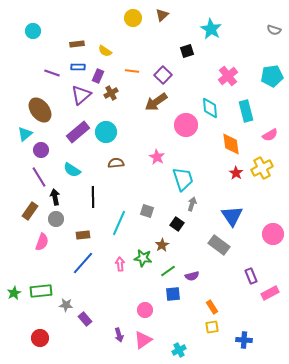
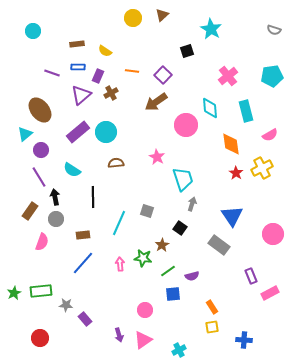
black square at (177, 224): moved 3 px right, 4 px down
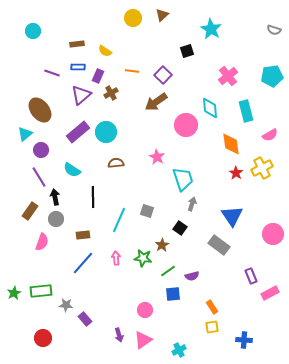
cyan line at (119, 223): moved 3 px up
pink arrow at (120, 264): moved 4 px left, 6 px up
red circle at (40, 338): moved 3 px right
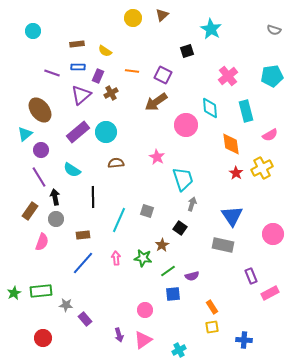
purple square at (163, 75): rotated 18 degrees counterclockwise
gray rectangle at (219, 245): moved 4 px right; rotated 25 degrees counterclockwise
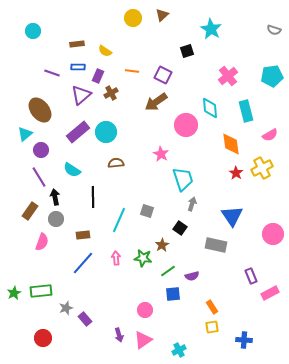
pink star at (157, 157): moved 4 px right, 3 px up
gray rectangle at (223, 245): moved 7 px left
gray star at (66, 305): moved 3 px down; rotated 24 degrees counterclockwise
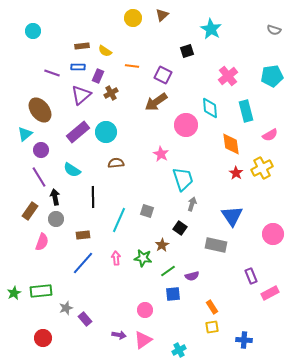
brown rectangle at (77, 44): moved 5 px right, 2 px down
orange line at (132, 71): moved 5 px up
purple arrow at (119, 335): rotated 64 degrees counterclockwise
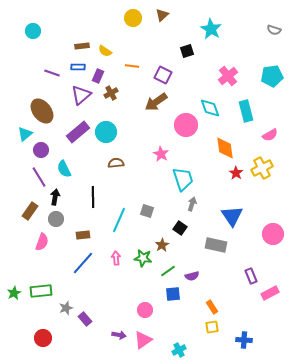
cyan diamond at (210, 108): rotated 15 degrees counterclockwise
brown ellipse at (40, 110): moved 2 px right, 1 px down
orange diamond at (231, 144): moved 6 px left, 4 px down
cyan semicircle at (72, 170): moved 8 px left, 1 px up; rotated 30 degrees clockwise
black arrow at (55, 197): rotated 21 degrees clockwise
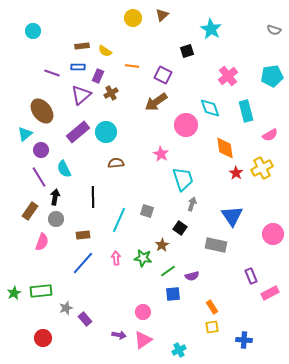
pink circle at (145, 310): moved 2 px left, 2 px down
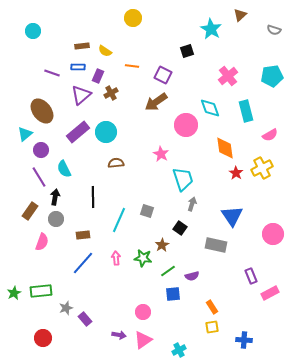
brown triangle at (162, 15): moved 78 px right
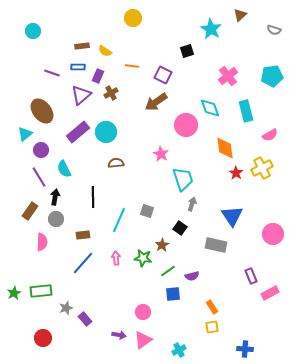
pink semicircle at (42, 242): rotated 18 degrees counterclockwise
blue cross at (244, 340): moved 1 px right, 9 px down
